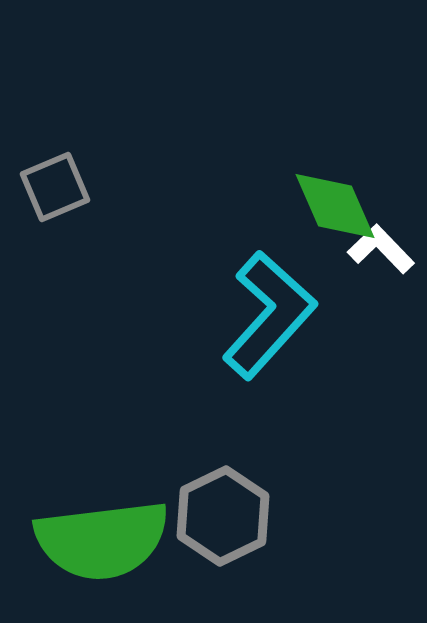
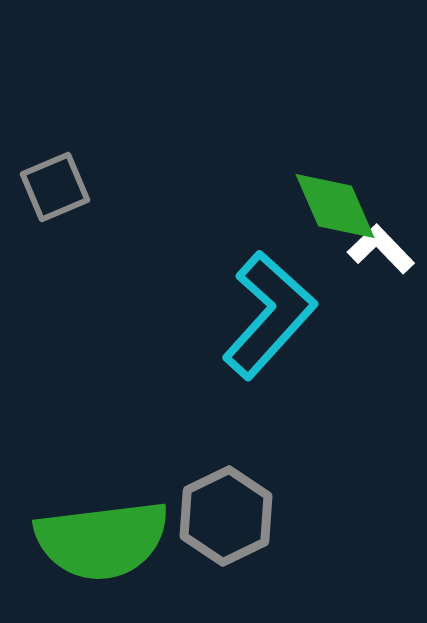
gray hexagon: moved 3 px right
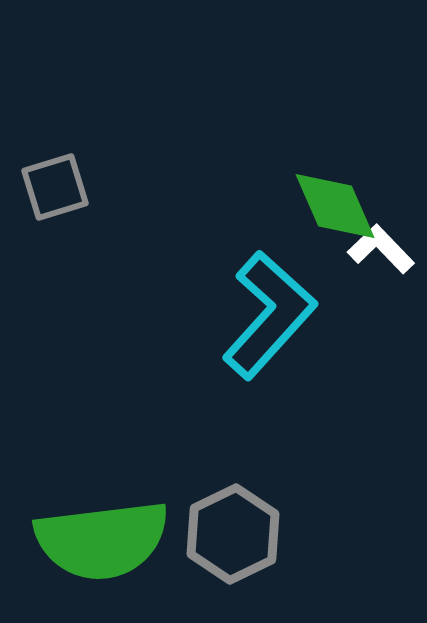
gray square: rotated 6 degrees clockwise
gray hexagon: moved 7 px right, 18 px down
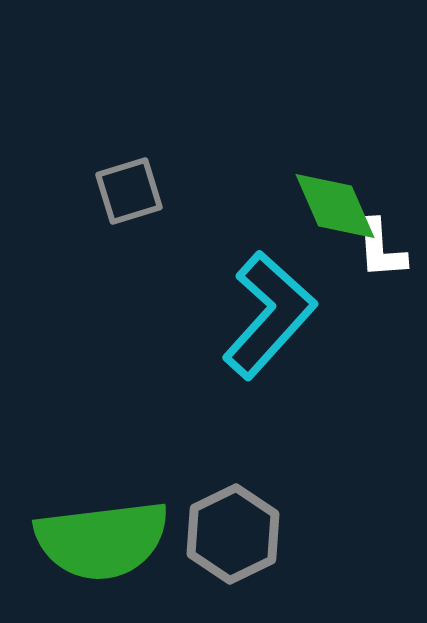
gray square: moved 74 px right, 4 px down
white L-shape: rotated 140 degrees counterclockwise
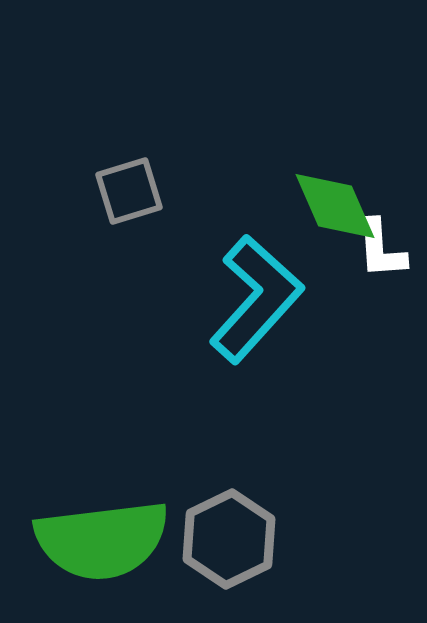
cyan L-shape: moved 13 px left, 16 px up
gray hexagon: moved 4 px left, 5 px down
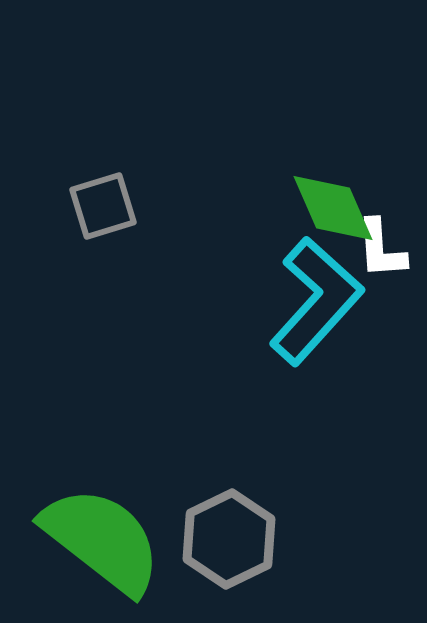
gray square: moved 26 px left, 15 px down
green diamond: moved 2 px left, 2 px down
cyan L-shape: moved 60 px right, 2 px down
green semicircle: rotated 135 degrees counterclockwise
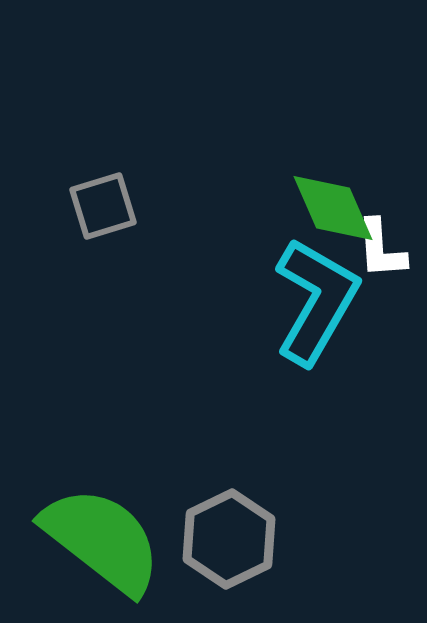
cyan L-shape: rotated 12 degrees counterclockwise
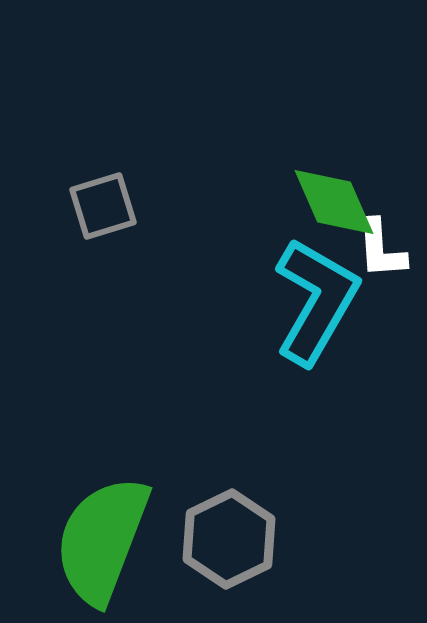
green diamond: moved 1 px right, 6 px up
green semicircle: rotated 107 degrees counterclockwise
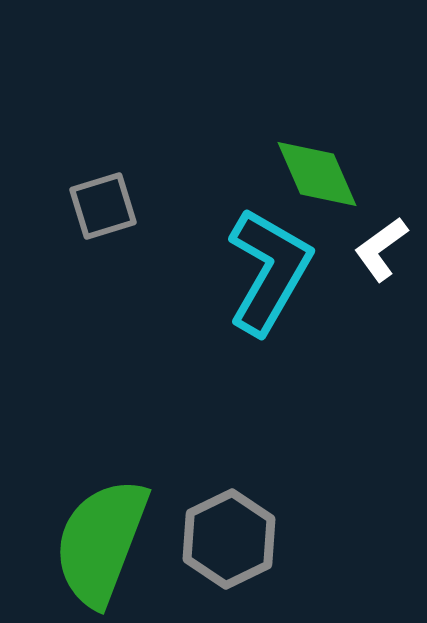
green diamond: moved 17 px left, 28 px up
white L-shape: rotated 58 degrees clockwise
cyan L-shape: moved 47 px left, 30 px up
green semicircle: moved 1 px left, 2 px down
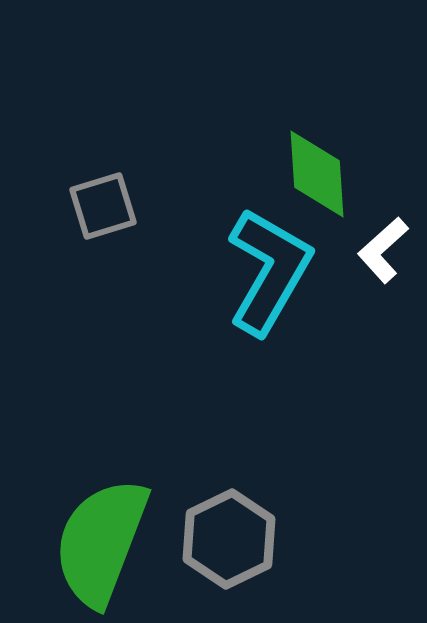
green diamond: rotated 20 degrees clockwise
white L-shape: moved 2 px right, 1 px down; rotated 6 degrees counterclockwise
